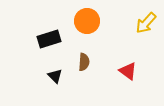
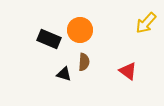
orange circle: moved 7 px left, 9 px down
black rectangle: rotated 40 degrees clockwise
black triangle: moved 9 px right, 2 px up; rotated 28 degrees counterclockwise
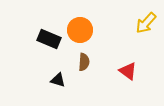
black triangle: moved 6 px left, 6 px down
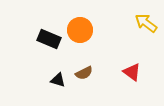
yellow arrow: rotated 85 degrees clockwise
brown semicircle: moved 11 px down; rotated 60 degrees clockwise
red triangle: moved 4 px right, 1 px down
